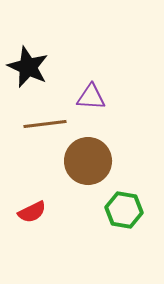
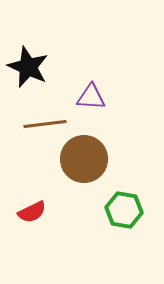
brown circle: moved 4 px left, 2 px up
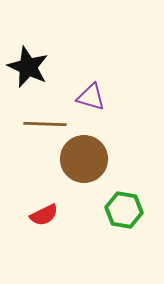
purple triangle: rotated 12 degrees clockwise
brown line: rotated 9 degrees clockwise
red semicircle: moved 12 px right, 3 px down
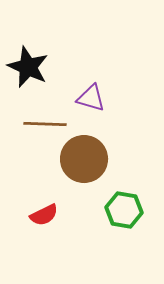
purple triangle: moved 1 px down
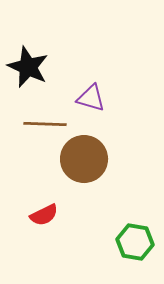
green hexagon: moved 11 px right, 32 px down
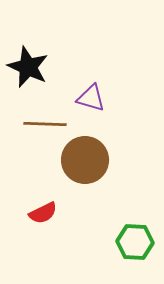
brown circle: moved 1 px right, 1 px down
red semicircle: moved 1 px left, 2 px up
green hexagon: rotated 6 degrees counterclockwise
